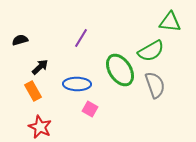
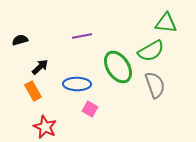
green triangle: moved 4 px left, 1 px down
purple line: moved 1 px right, 2 px up; rotated 48 degrees clockwise
green ellipse: moved 2 px left, 3 px up
red star: moved 5 px right
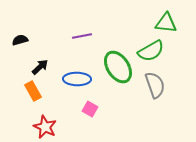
blue ellipse: moved 5 px up
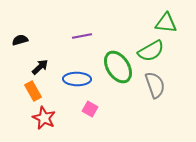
red star: moved 1 px left, 9 px up
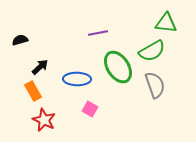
purple line: moved 16 px right, 3 px up
green semicircle: moved 1 px right
red star: moved 2 px down
